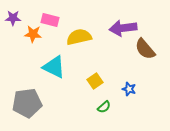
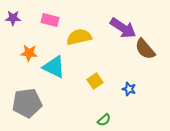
purple arrow: rotated 140 degrees counterclockwise
orange star: moved 4 px left, 19 px down
green semicircle: moved 13 px down
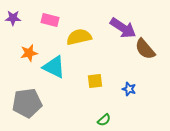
orange star: rotated 18 degrees counterclockwise
yellow square: rotated 28 degrees clockwise
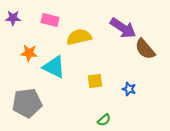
orange star: rotated 18 degrees clockwise
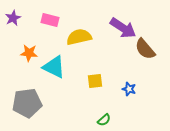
purple star: rotated 28 degrees counterclockwise
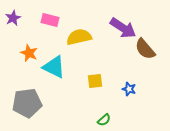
orange star: rotated 18 degrees clockwise
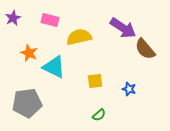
green semicircle: moved 5 px left, 5 px up
